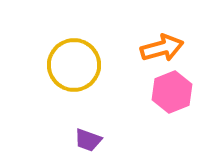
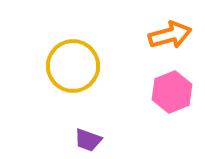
orange arrow: moved 8 px right, 13 px up
yellow circle: moved 1 px left, 1 px down
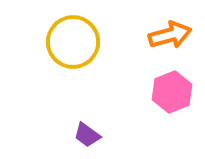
yellow circle: moved 24 px up
purple trapezoid: moved 1 px left, 5 px up; rotated 16 degrees clockwise
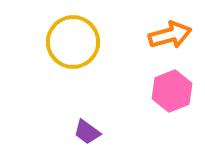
pink hexagon: moved 1 px up
purple trapezoid: moved 3 px up
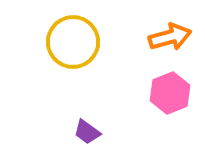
orange arrow: moved 2 px down
pink hexagon: moved 2 px left, 2 px down
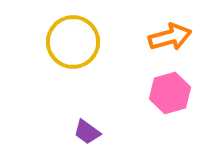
pink hexagon: rotated 6 degrees clockwise
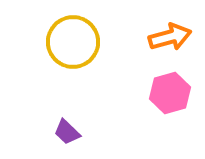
purple trapezoid: moved 20 px left; rotated 8 degrees clockwise
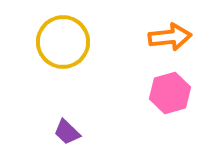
orange arrow: rotated 9 degrees clockwise
yellow circle: moved 10 px left
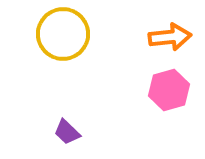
yellow circle: moved 8 px up
pink hexagon: moved 1 px left, 3 px up
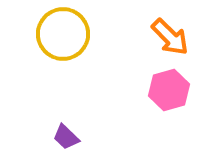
orange arrow: rotated 51 degrees clockwise
purple trapezoid: moved 1 px left, 5 px down
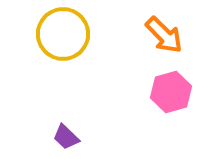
orange arrow: moved 6 px left, 2 px up
pink hexagon: moved 2 px right, 2 px down
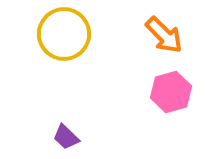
yellow circle: moved 1 px right
